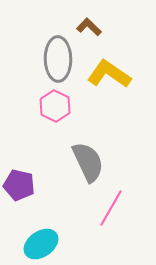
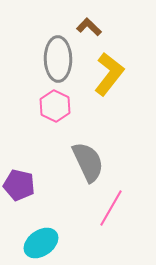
yellow L-shape: rotated 93 degrees clockwise
cyan ellipse: moved 1 px up
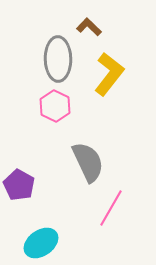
purple pentagon: rotated 16 degrees clockwise
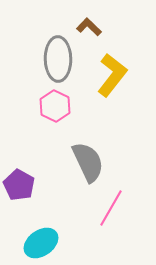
yellow L-shape: moved 3 px right, 1 px down
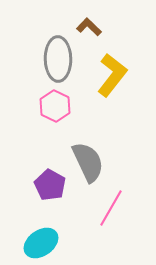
purple pentagon: moved 31 px right
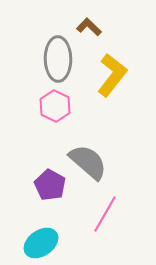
gray semicircle: rotated 24 degrees counterclockwise
pink line: moved 6 px left, 6 px down
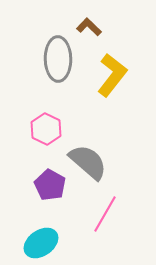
pink hexagon: moved 9 px left, 23 px down
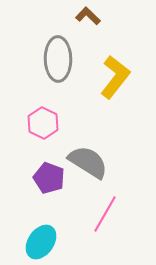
brown L-shape: moved 1 px left, 11 px up
yellow L-shape: moved 3 px right, 2 px down
pink hexagon: moved 3 px left, 6 px up
gray semicircle: rotated 9 degrees counterclockwise
purple pentagon: moved 1 px left, 7 px up; rotated 8 degrees counterclockwise
cyan ellipse: moved 1 px up; rotated 20 degrees counterclockwise
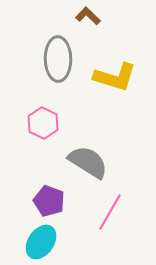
yellow L-shape: rotated 69 degrees clockwise
purple pentagon: moved 23 px down
pink line: moved 5 px right, 2 px up
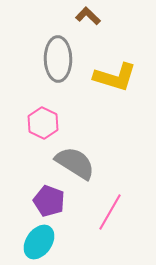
gray semicircle: moved 13 px left, 1 px down
cyan ellipse: moved 2 px left
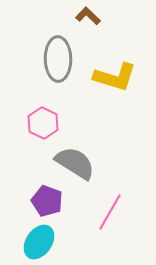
purple pentagon: moved 2 px left
